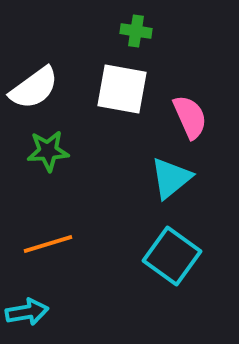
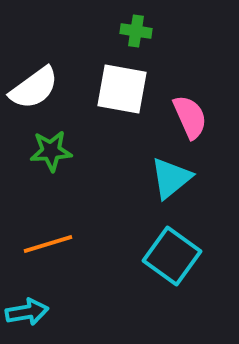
green star: moved 3 px right
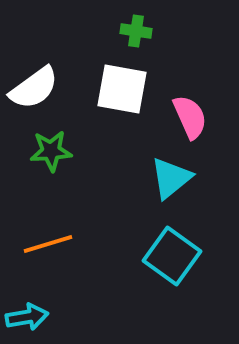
cyan arrow: moved 5 px down
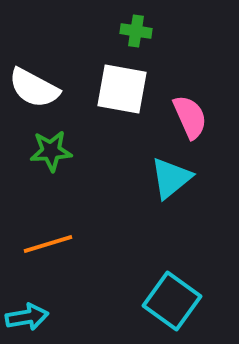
white semicircle: rotated 64 degrees clockwise
cyan square: moved 45 px down
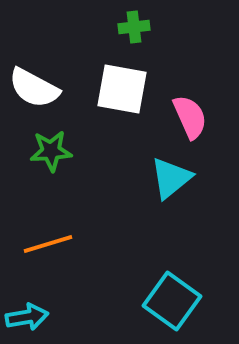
green cross: moved 2 px left, 4 px up; rotated 16 degrees counterclockwise
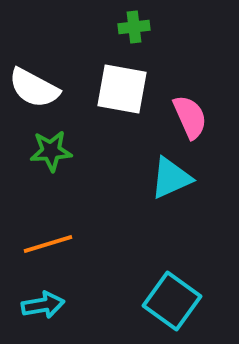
cyan triangle: rotated 15 degrees clockwise
cyan arrow: moved 16 px right, 12 px up
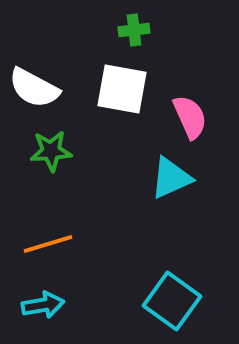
green cross: moved 3 px down
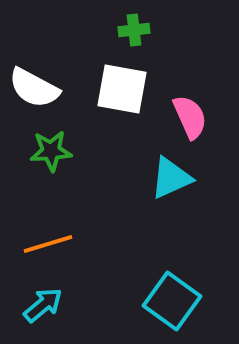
cyan arrow: rotated 30 degrees counterclockwise
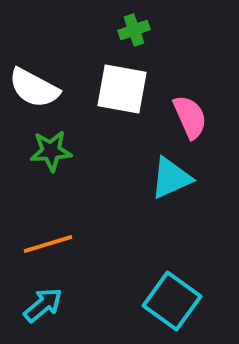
green cross: rotated 12 degrees counterclockwise
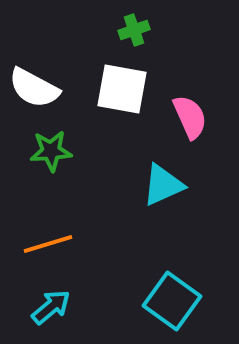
cyan triangle: moved 8 px left, 7 px down
cyan arrow: moved 8 px right, 2 px down
